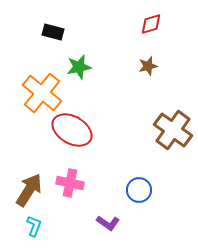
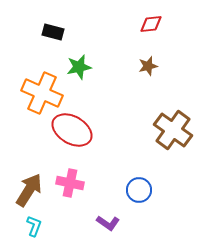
red diamond: rotated 10 degrees clockwise
orange cross: rotated 15 degrees counterclockwise
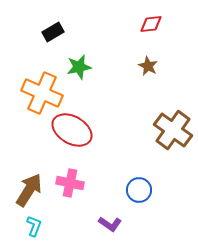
black rectangle: rotated 45 degrees counterclockwise
brown star: rotated 30 degrees counterclockwise
purple L-shape: moved 2 px right, 1 px down
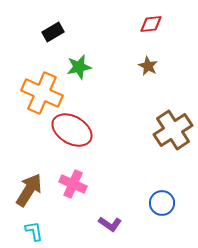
brown cross: rotated 21 degrees clockwise
pink cross: moved 3 px right, 1 px down; rotated 12 degrees clockwise
blue circle: moved 23 px right, 13 px down
cyan L-shape: moved 5 px down; rotated 30 degrees counterclockwise
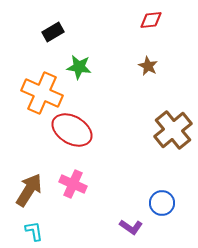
red diamond: moved 4 px up
green star: rotated 20 degrees clockwise
brown cross: rotated 6 degrees counterclockwise
purple L-shape: moved 21 px right, 3 px down
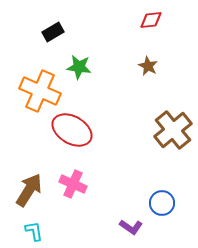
orange cross: moved 2 px left, 2 px up
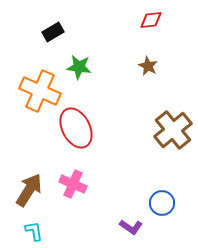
red ellipse: moved 4 px right, 2 px up; rotated 33 degrees clockwise
